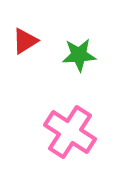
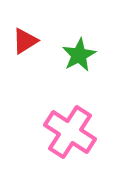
green star: rotated 24 degrees counterclockwise
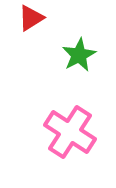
red triangle: moved 6 px right, 23 px up
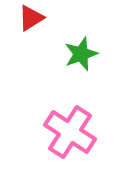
green star: moved 2 px right, 1 px up; rotated 8 degrees clockwise
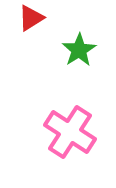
green star: moved 2 px left, 4 px up; rotated 12 degrees counterclockwise
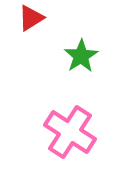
green star: moved 2 px right, 6 px down
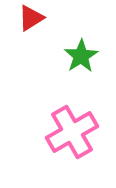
pink cross: moved 2 px right; rotated 27 degrees clockwise
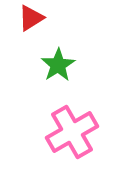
green star: moved 23 px left, 9 px down
